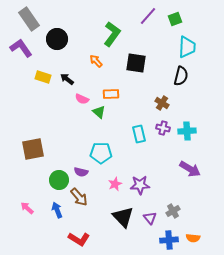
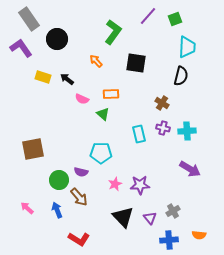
green L-shape: moved 1 px right, 2 px up
green triangle: moved 4 px right, 2 px down
orange semicircle: moved 6 px right, 3 px up
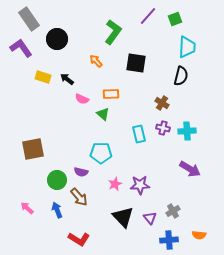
green circle: moved 2 px left
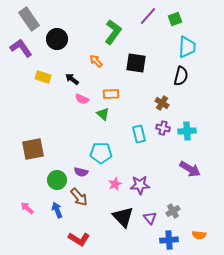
black arrow: moved 5 px right
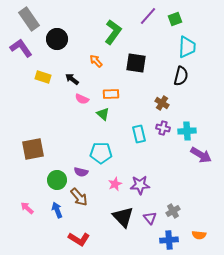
purple arrow: moved 11 px right, 14 px up
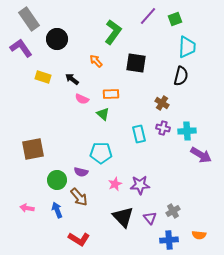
pink arrow: rotated 32 degrees counterclockwise
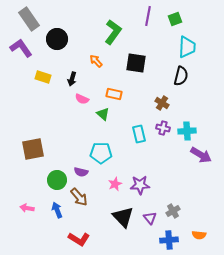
purple line: rotated 30 degrees counterclockwise
black arrow: rotated 112 degrees counterclockwise
orange rectangle: moved 3 px right; rotated 14 degrees clockwise
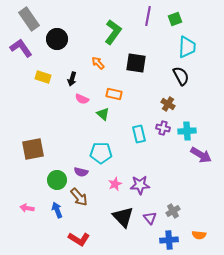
orange arrow: moved 2 px right, 2 px down
black semicircle: rotated 42 degrees counterclockwise
brown cross: moved 6 px right, 1 px down
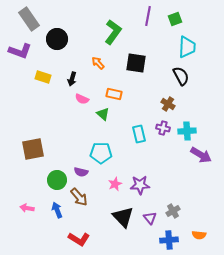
purple L-shape: moved 1 px left, 3 px down; rotated 145 degrees clockwise
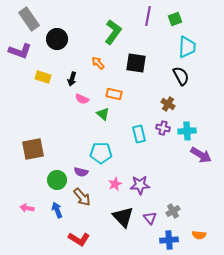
brown arrow: moved 3 px right
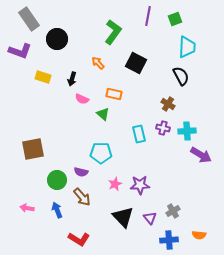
black square: rotated 20 degrees clockwise
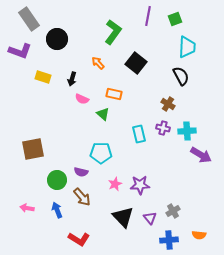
black square: rotated 10 degrees clockwise
